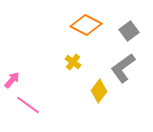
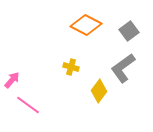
yellow cross: moved 2 px left, 5 px down; rotated 21 degrees counterclockwise
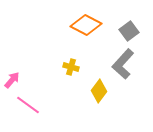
gray L-shape: moved 4 px up; rotated 12 degrees counterclockwise
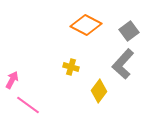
pink arrow: rotated 12 degrees counterclockwise
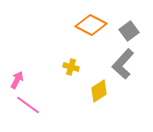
orange diamond: moved 5 px right
pink arrow: moved 5 px right
yellow diamond: rotated 20 degrees clockwise
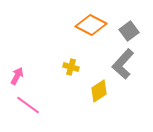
pink arrow: moved 4 px up
